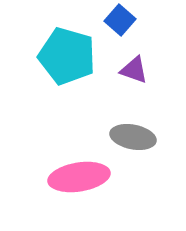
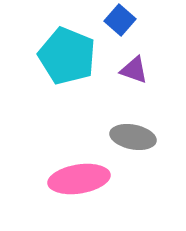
cyan pentagon: rotated 6 degrees clockwise
pink ellipse: moved 2 px down
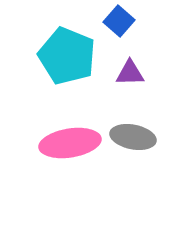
blue square: moved 1 px left, 1 px down
purple triangle: moved 4 px left, 3 px down; rotated 20 degrees counterclockwise
pink ellipse: moved 9 px left, 36 px up
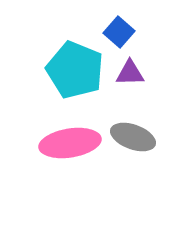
blue square: moved 11 px down
cyan pentagon: moved 8 px right, 14 px down
gray ellipse: rotated 9 degrees clockwise
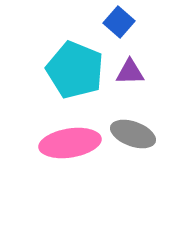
blue square: moved 10 px up
purple triangle: moved 1 px up
gray ellipse: moved 3 px up
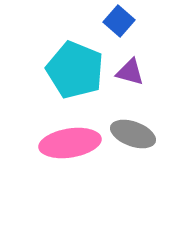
blue square: moved 1 px up
purple triangle: rotated 16 degrees clockwise
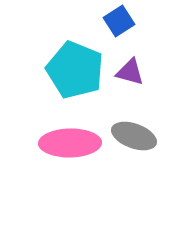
blue square: rotated 16 degrees clockwise
gray ellipse: moved 1 px right, 2 px down
pink ellipse: rotated 8 degrees clockwise
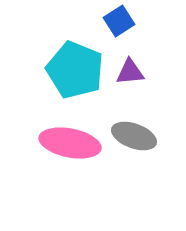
purple triangle: rotated 20 degrees counterclockwise
pink ellipse: rotated 12 degrees clockwise
